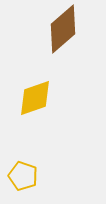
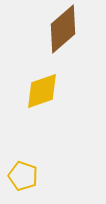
yellow diamond: moved 7 px right, 7 px up
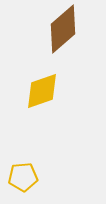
yellow pentagon: moved 1 px down; rotated 24 degrees counterclockwise
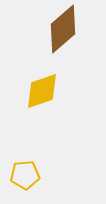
yellow pentagon: moved 2 px right, 2 px up
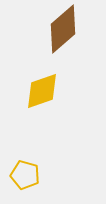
yellow pentagon: rotated 20 degrees clockwise
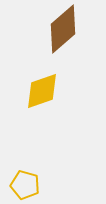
yellow pentagon: moved 10 px down
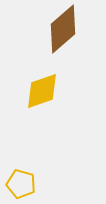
yellow pentagon: moved 4 px left, 1 px up
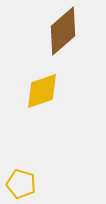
brown diamond: moved 2 px down
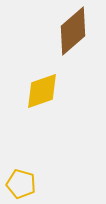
brown diamond: moved 10 px right
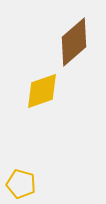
brown diamond: moved 1 px right, 11 px down
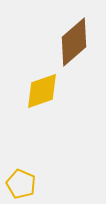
yellow pentagon: rotated 8 degrees clockwise
